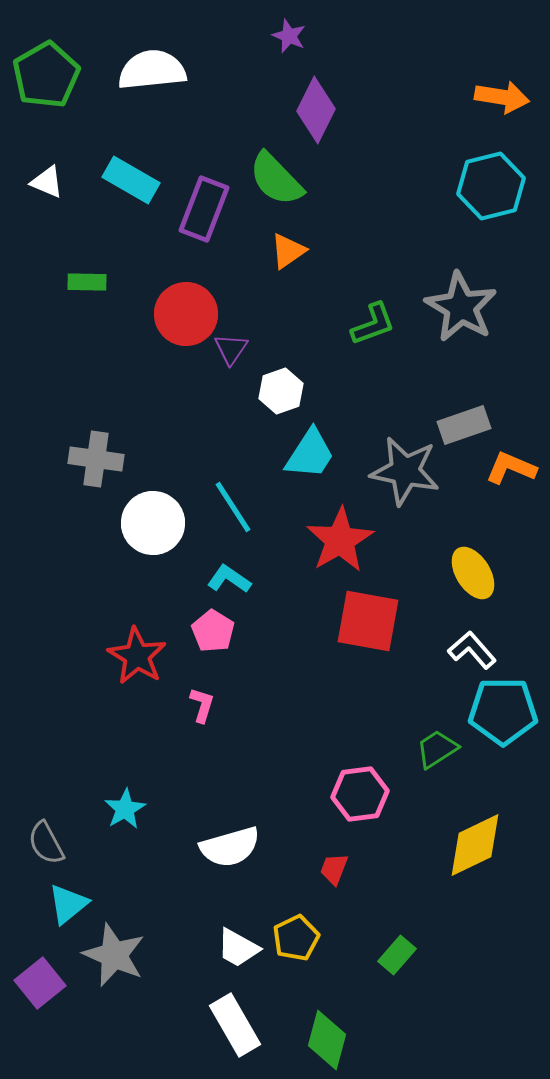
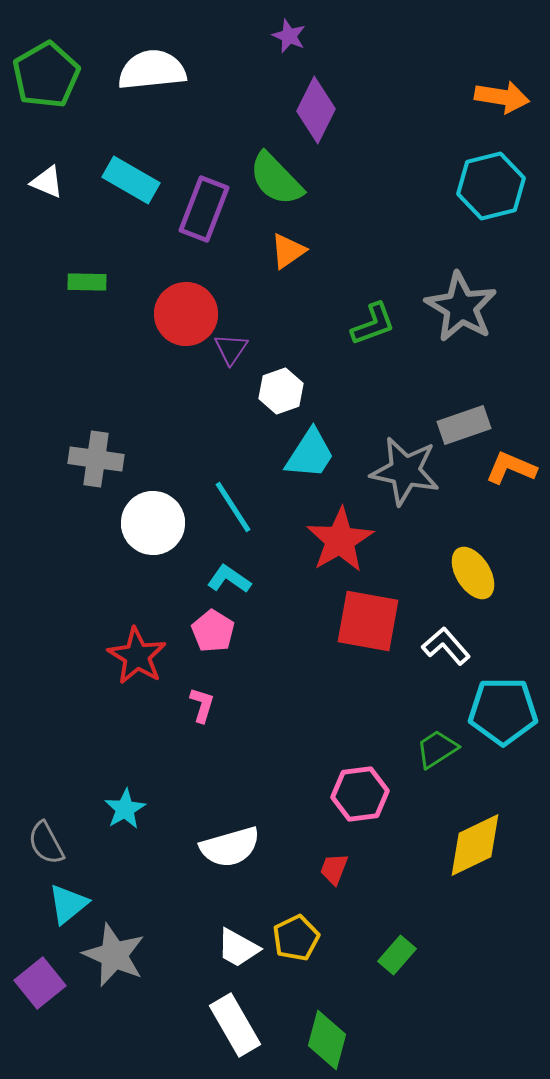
white L-shape at (472, 650): moved 26 px left, 4 px up
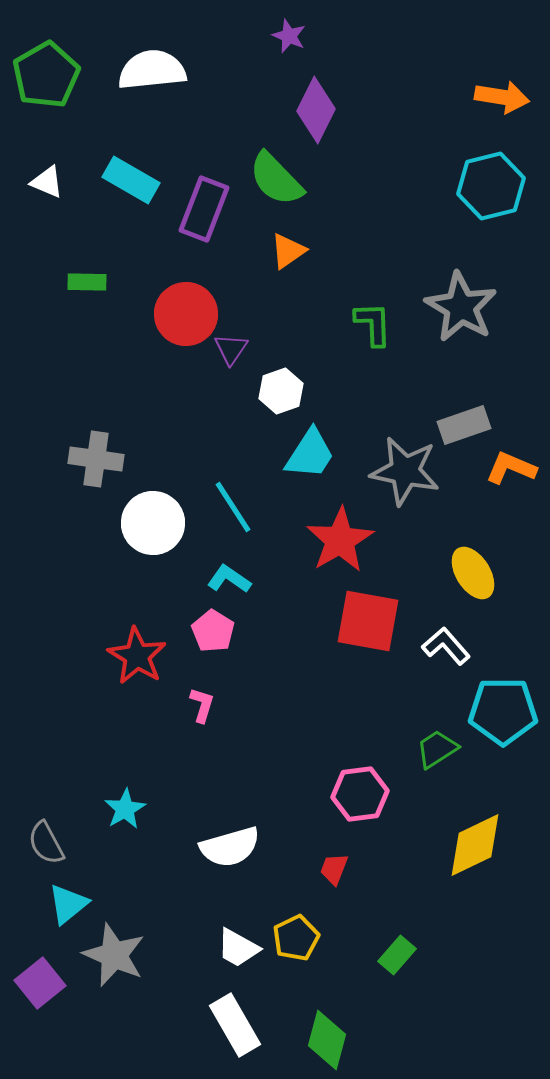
green L-shape at (373, 324): rotated 72 degrees counterclockwise
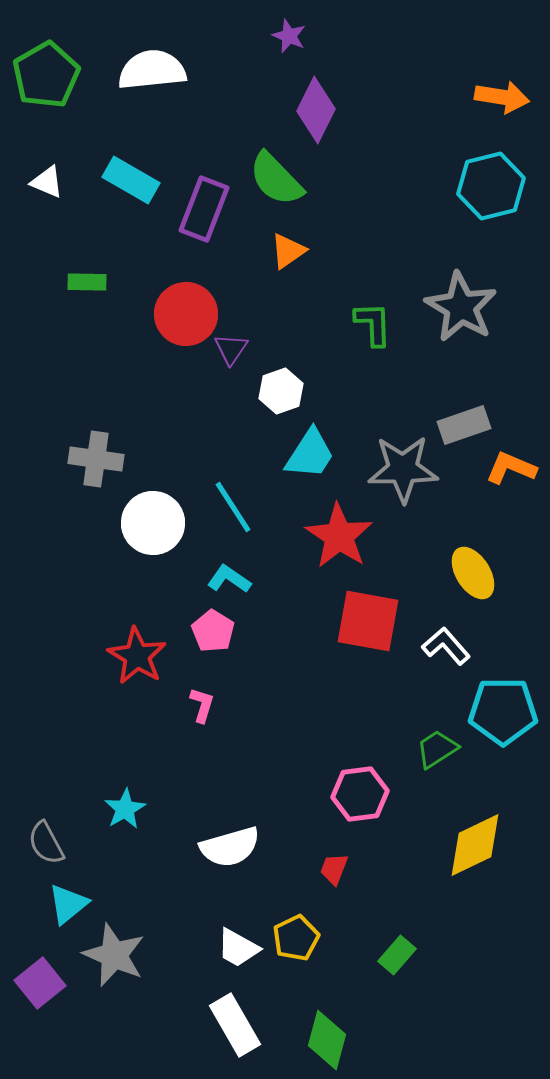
gray star at (405, 471): moved 2 px left, 2 px up; rotated 12 degrees counterclockwise
red star at (340, 540): moved 1 px left, 4 px up; rotated 8 degrees counterclockwise
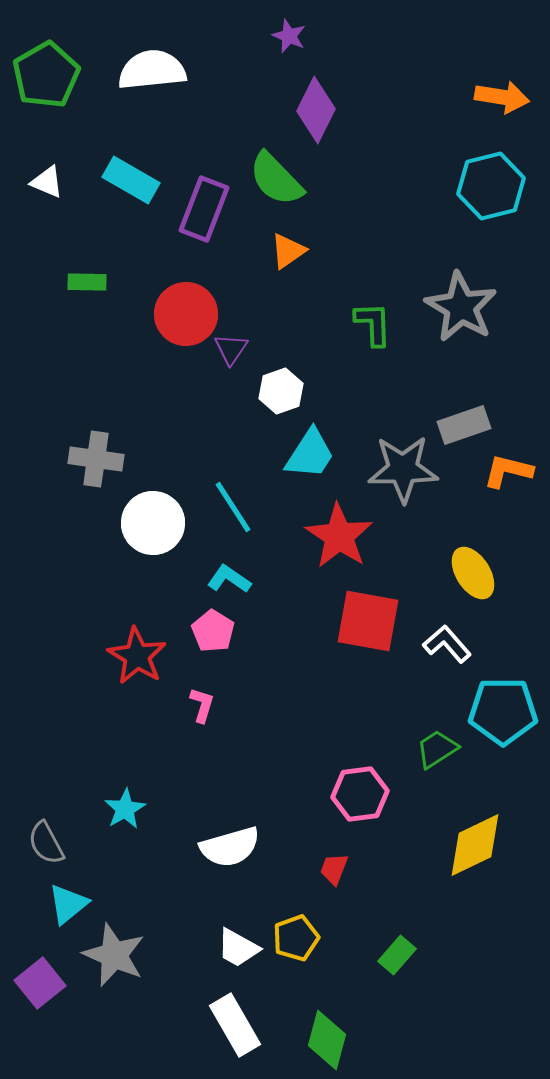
orange L-shape at (511, 468): moved 3 px left, 3 px down; rotated 9 degrees counterclockwise
white L-shape at (446, 646): moved 1 px right, 2 px up
yellow pentagon at (296, 938): rotated 6 degrees clockwise
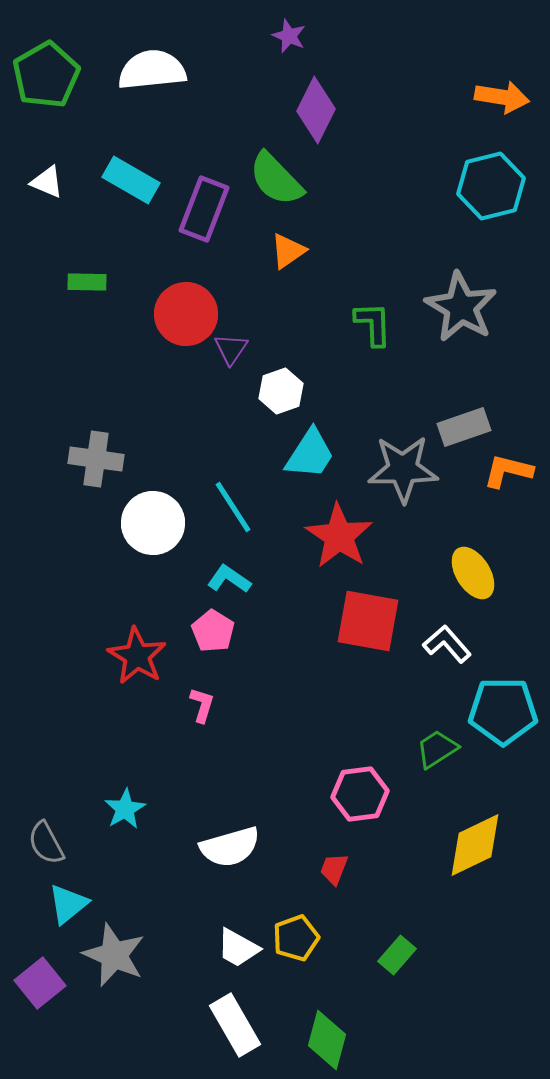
gray rectangle at (464, 425): moved 2 px down
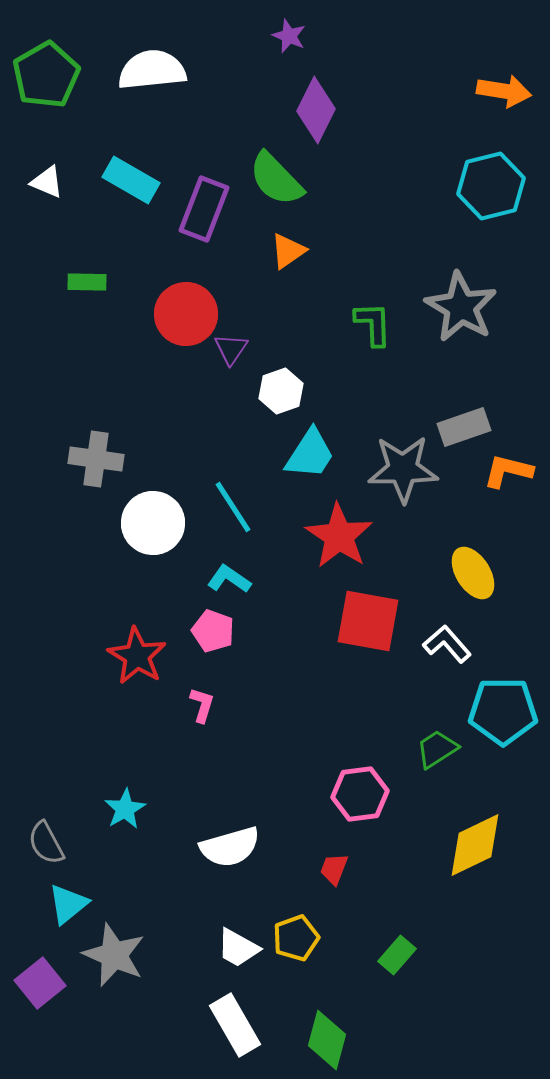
orange arrow at (502, 97): moved 2 px right, 6 px up
pink pentagon at (213, 631): rotated 12 degrees counterclockwise
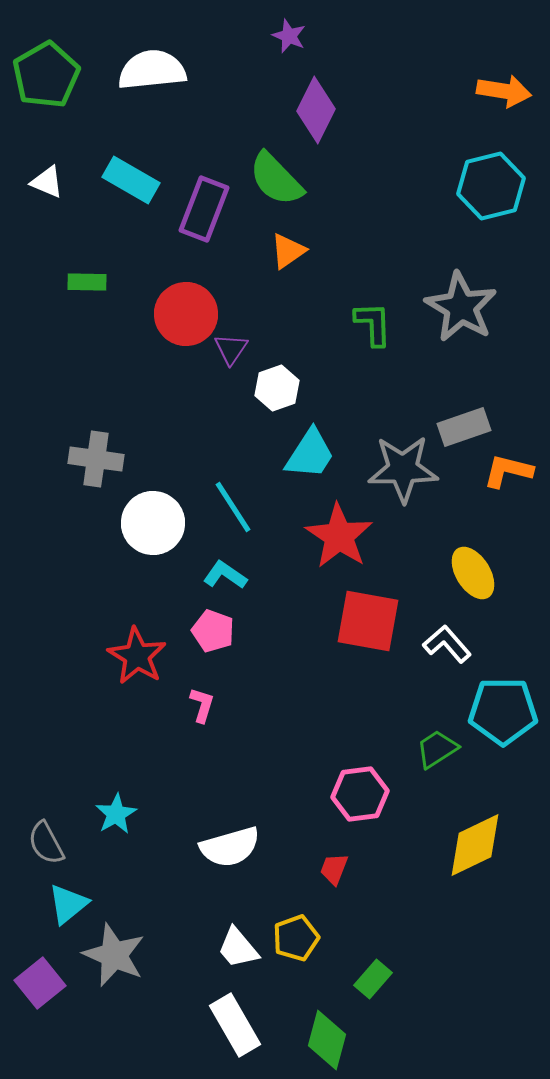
white hexagon at (281, 391): moved 4 px left, 3 px up
cyan L-shape at (229, 579): moved 4 px left, 4 px up
cyan star at (125, 809): moved 9 px left, 5 px down
white trapezoid at (238, 948): rotated 21 degrees clockwise
green rectangle at (397, 955): moved 24 px left, 24 px down
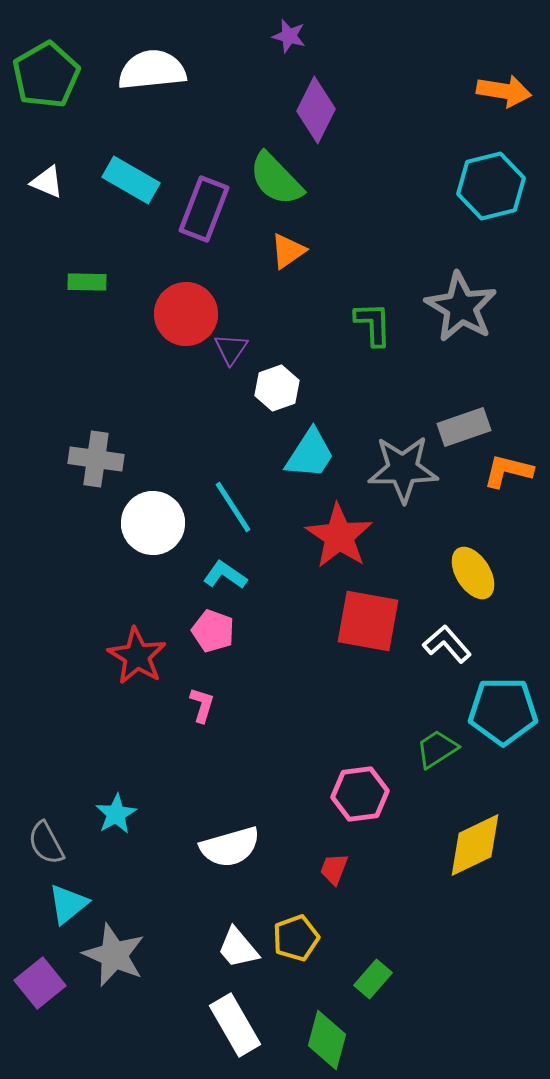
purple star at (289, 36): rotated 8 degrees counterclockwise
